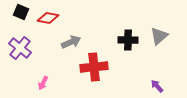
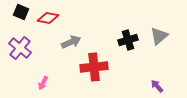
black cross: rotated 18 degrees counterclockwise
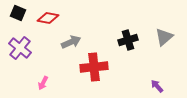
black square: moved 3 px left, 1 px down
gray triangle: moved 5 px right, 1 px down
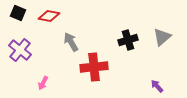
red diamond: moved 1 px right, 2 px up
gray triangle: moved 2 px left
gray arrow: rotated 96 degrees counterclockwise
purple cross: moved 2 px down
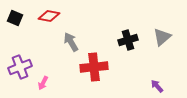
black square: moved 3 px left, 5 px down
purple cross: moved 17 px down; rotated 30 degrees clockwise
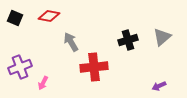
purple arrow: moved 2 px right; rotated 72 degrees counterclockwise
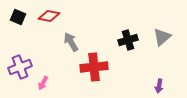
black square: moved 3 px right, 1 px up
purple arrow: rotated 56 degrees counterclockwise
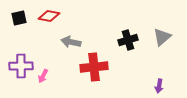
black square: moved 1 px right, 1 px down; rotated 35 degrees counterclockwise
gray arrow: rotated 48 degrees counterclockwise
purple cross: moved 1 px right, 1 px up; rotated 20 degrees clockwise
pink arrow: moved 7 px up
